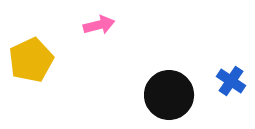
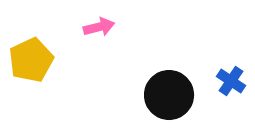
pink arrow: moved 2 px down
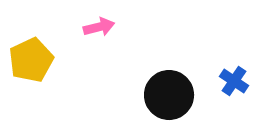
blue cross: moved 3 px right
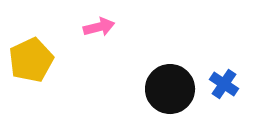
blue cross: moved 10 px left, 3 px down
black circle: moved 1 px right, 6 px up
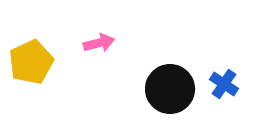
pink arrow: moved 16 px down
yellow pentagon: moved 2 px down
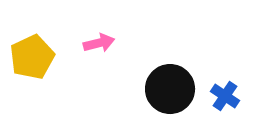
yellow pentagon: moved 1 px right, 5 px up
blue cross: moved 1 px right, 12 px down
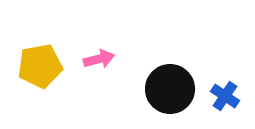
pink arrow: moved 16 px down
yellow pentagon: moved 8 px right, 9 px down; rotated 15 degrees clockwise
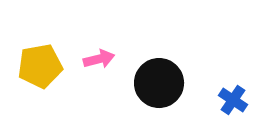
black circle: moved 11 px left, 6 px up
blue cross: moved 8 px right, 4 px down
